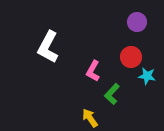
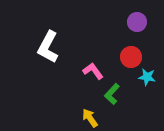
pink L-shape: rotated 115 degrees clockwise
cyan star: moved 1 px down
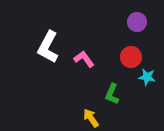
pink L-shape: moved 9 px left, 12 px up
green L-shape: rotated 20 degrees counterclockwise
yellow arrow: moved 1 px right
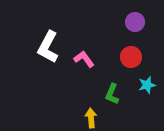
purple circle: moved 2 px left
cyan star: moved 8 px down; rotated 24 degrees counterclockwise
yellow arrow: rotated 30 degrees clockwise
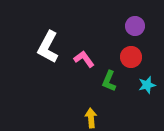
purple circle: moved 4 px down
green L-shape: moved 3 px left, 13 px up
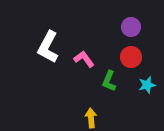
purple circle: moved 4 px left, 1 px down
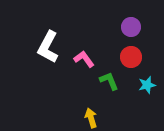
green L-shape: rotated 135 degrees clockwise
yellow arrow: rotated 12 degrees counterclockwise
